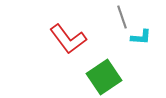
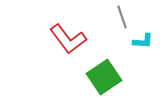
cyan L-shape: moved 2 px right, 4 px down
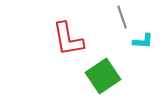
red L-shape: rotated 27 degrees clockwise
green square: moved 1 px left, 1 px up
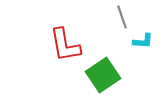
red L-shape: moved 3 px left, 6 px down
green square: moved 1 px up
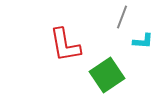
gray line: rotated 40 degrees clockwise
green square: moved 4 px right
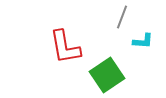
red L-shape: moved 2 px down
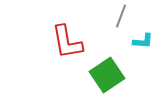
gray line: moved 1 px left, 1 px up
red L-shape: moved 2 px right, 5 px up
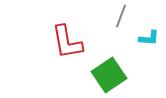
cyan L-shape: moved 6 px right, 3 px up
green square: moved 2 px right
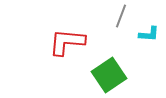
cyan L-shape: moved 4 px up
red L-shape: rotated 105 degrees clockwise
